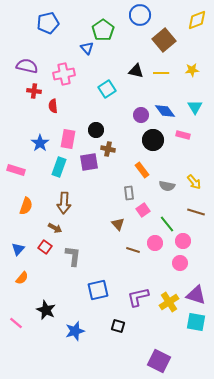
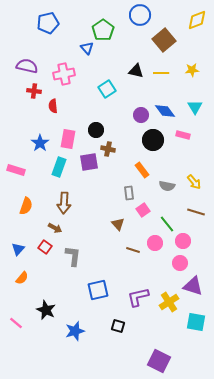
purple triangle at (196, 295): moved 3 px left, 9 px up
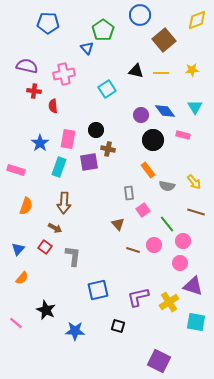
blue pentagon at (48, 23): rotated 15 degrees clockwise
orange rectangle at (142, 170): moved 6 px right
pink circle at (155, 243): moved 1 px left, 2 px down
blue star at (75, 331): rotated 18 degrees clockwise
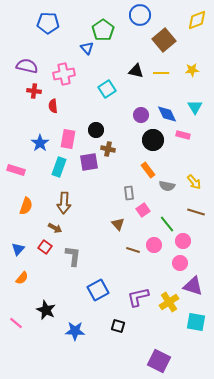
blue diamond at (165, 111): moved 2 px right, 3 px down; rotated 10 degrees clockwise
blue square at (98, 290): rotated 15 degrees counterclockwise
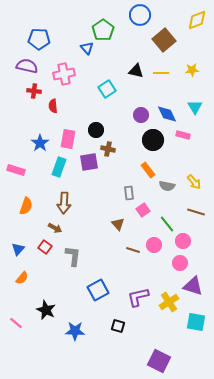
blue pentagon at (48, 23): moved 9 px left, 16 px down
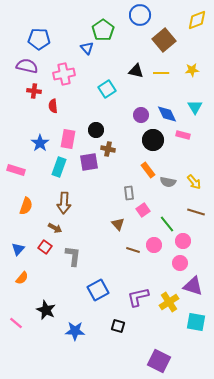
gray semicircle at (167, 186): moved 1 px right, 4 px up
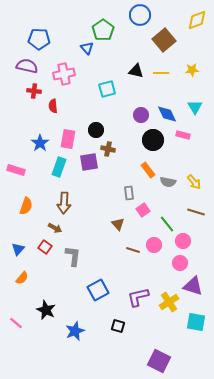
cyan square at (107, 89): rotated 18 degrees clockwise
blue star at (75, 331): rotated 24 degrees counterclockwise
